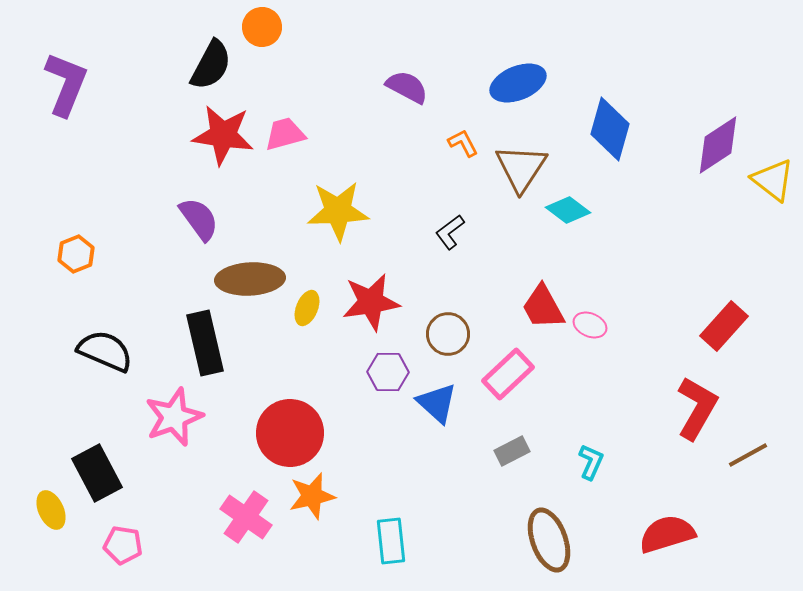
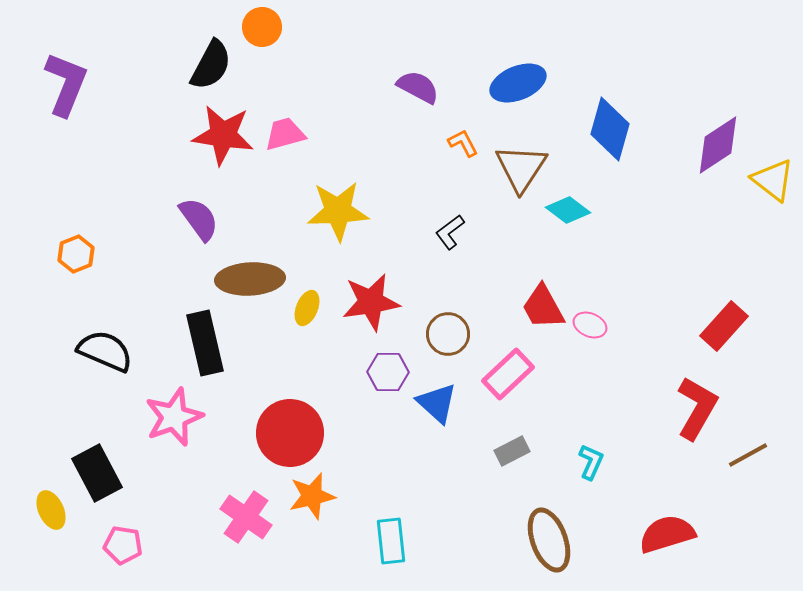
purple semicircle at (407, 87): moved 11 px right
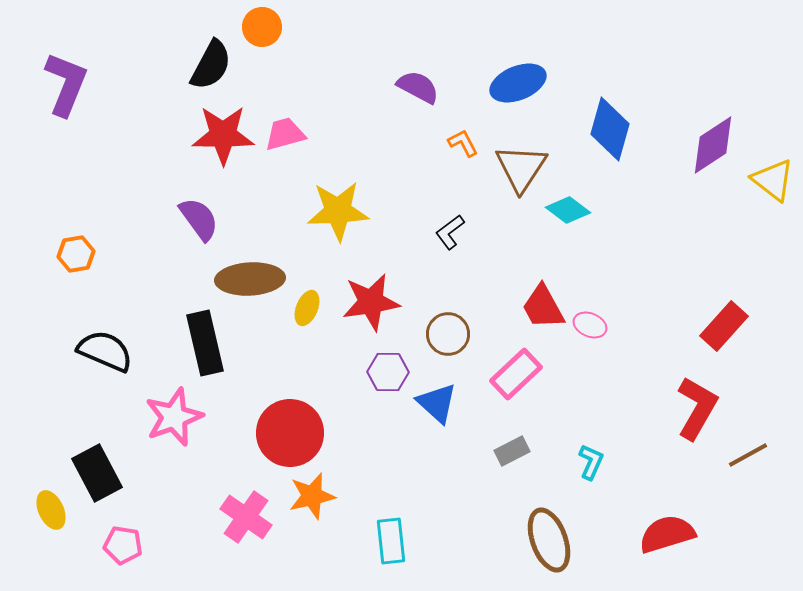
red star at (223, 135): rotated 8 degrees counterclockwise
purple diamond at (718, 145): moved 5 px left
orange hexagon at (76, 254): rotated 12 degrees clockwise
pink rectangle at (508, 374): moved 8 px right
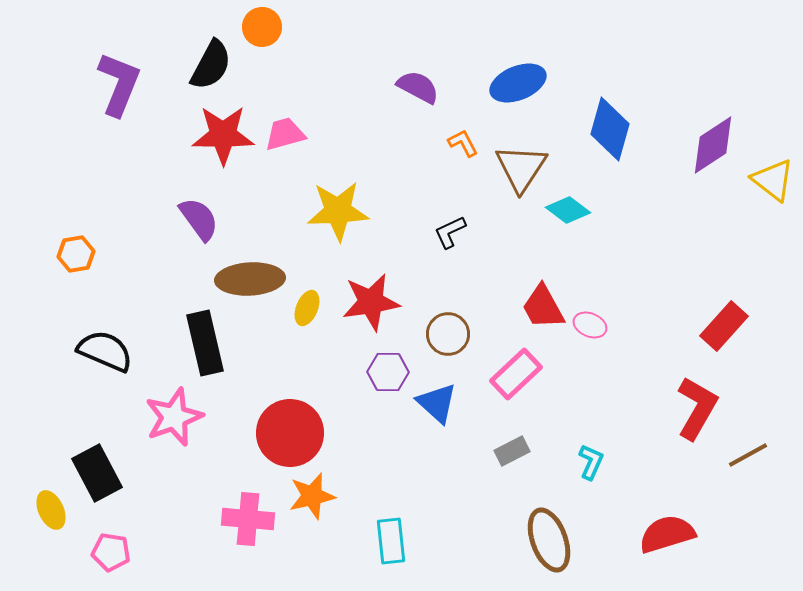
purple L-shape at (66, 84): moved 53 px right
black L-shape at (450, 232): rotated 12 degrees clockwise
pink cross at (246, 517): moved 2 px right, 2 px down; rotated 30 degrees counterclockwise
pink pentagon at (123, 545): moved 12 px left, 7 px down
